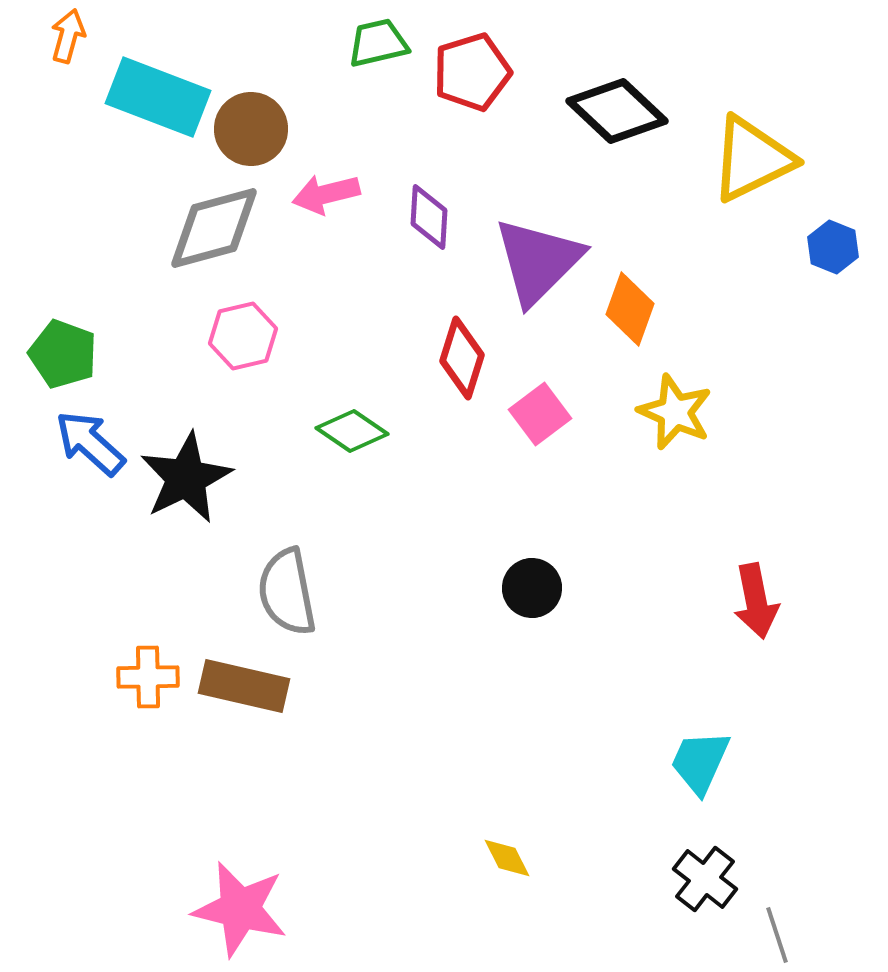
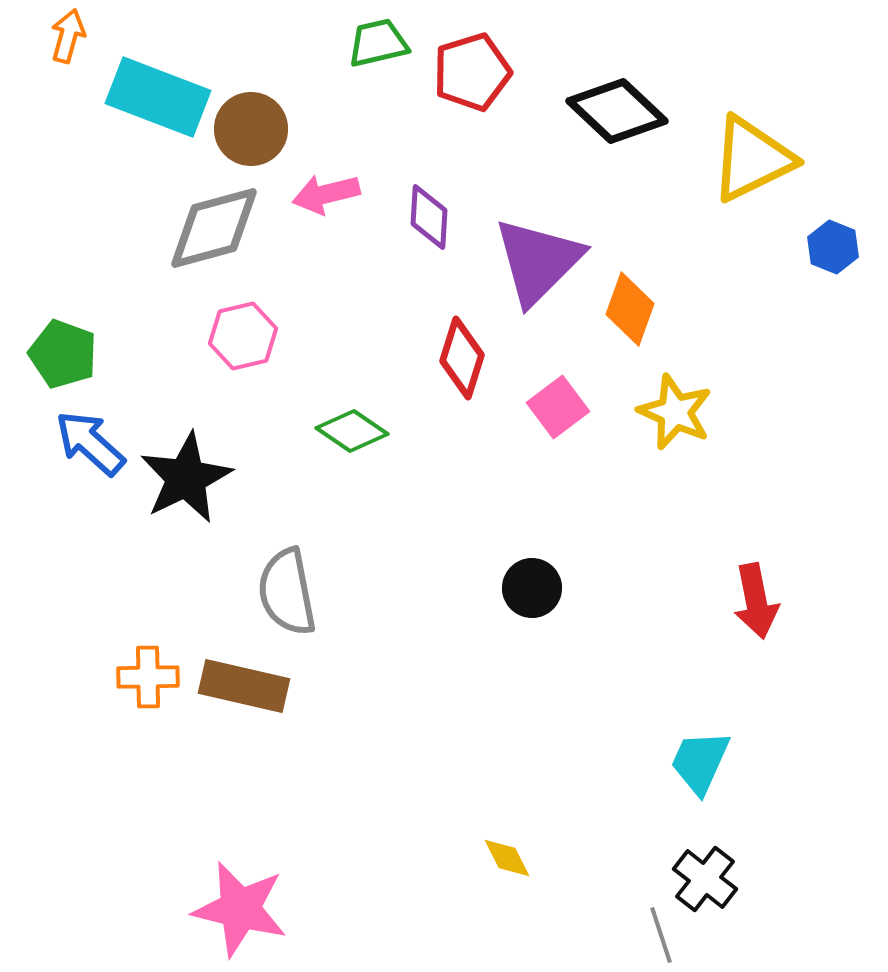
pink square: moved 18 px right, 7 px up
gray line: moved 116 px left
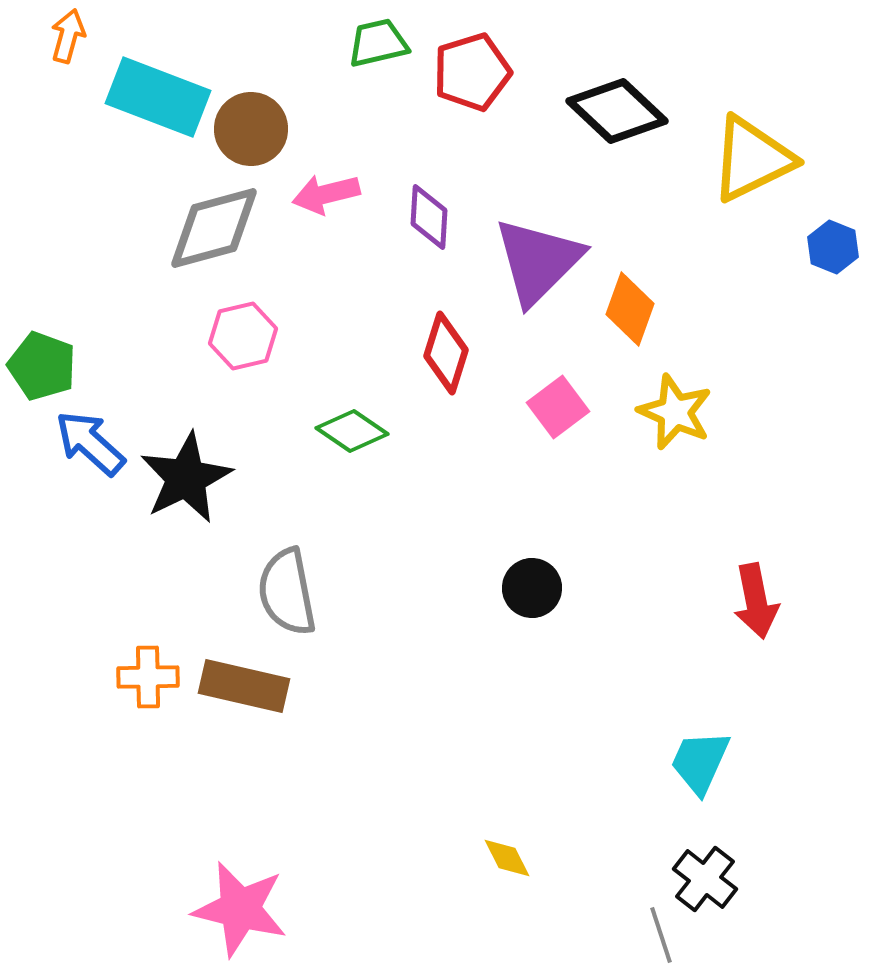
green pentagon: moved 21 px left, 12 px down
red diamond: moved 16 px left, 5 px up
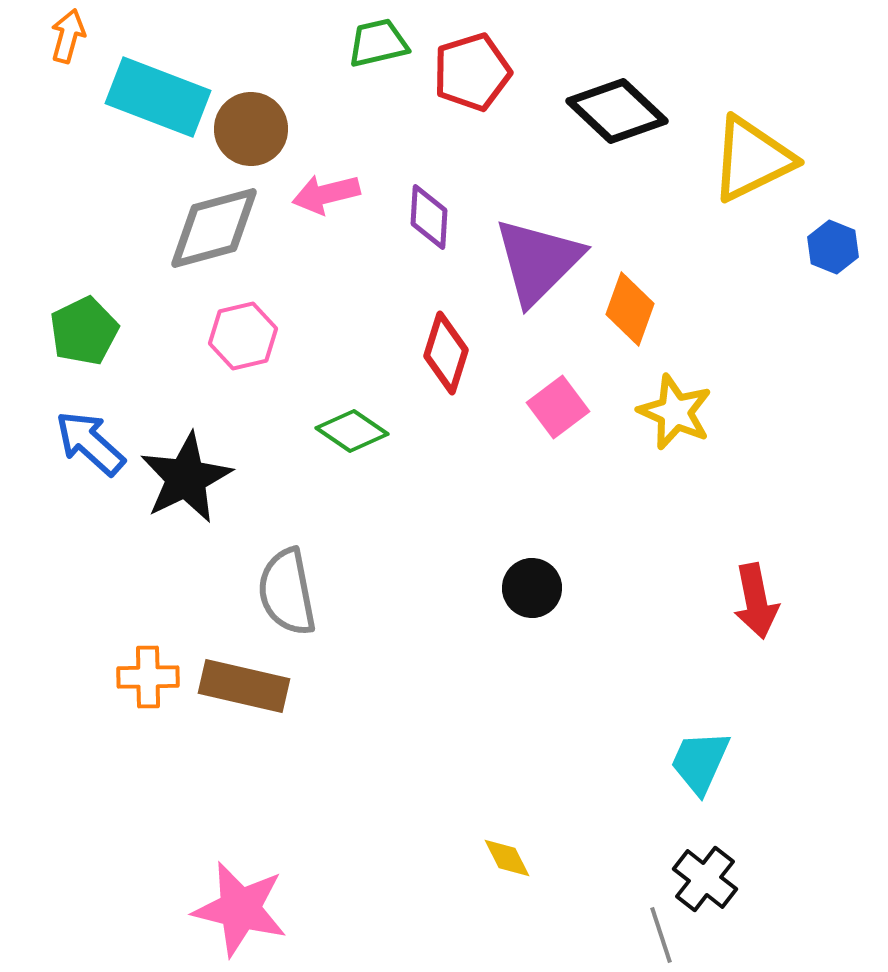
green pentagon: moved 42 px right, 35 px up; rotated 26 degrees clockwise
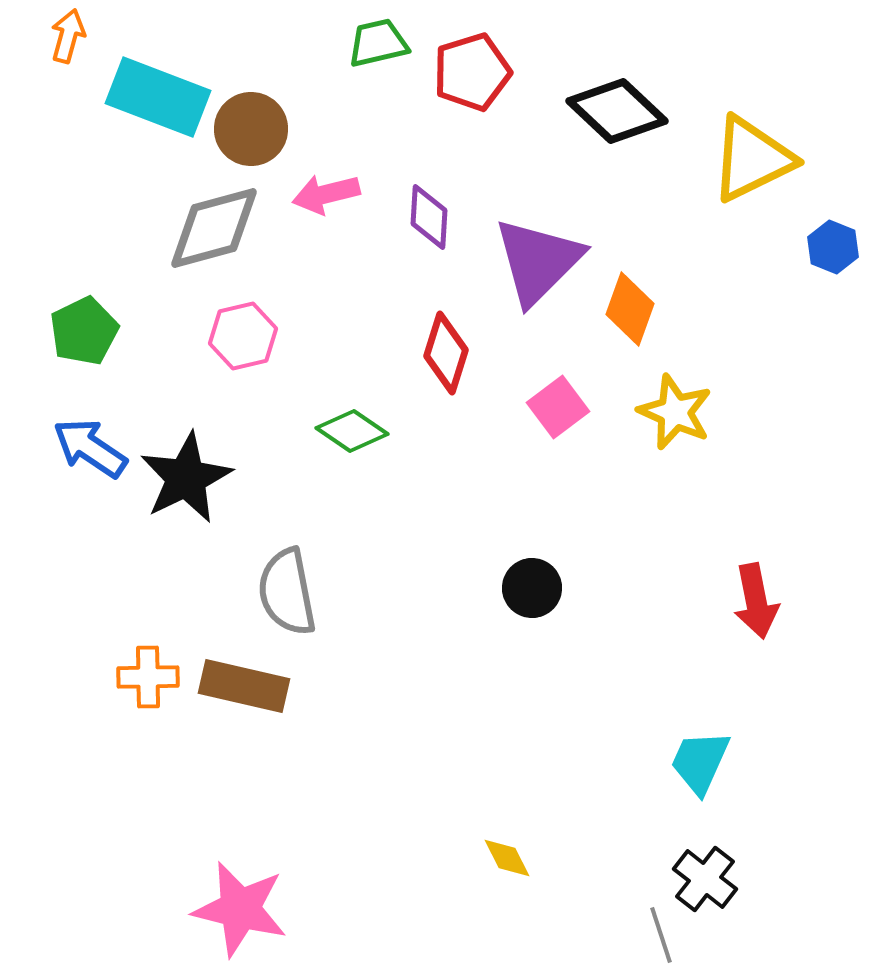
blue arrow: moved 5 px down; rotated 8 degrees counterclockwise
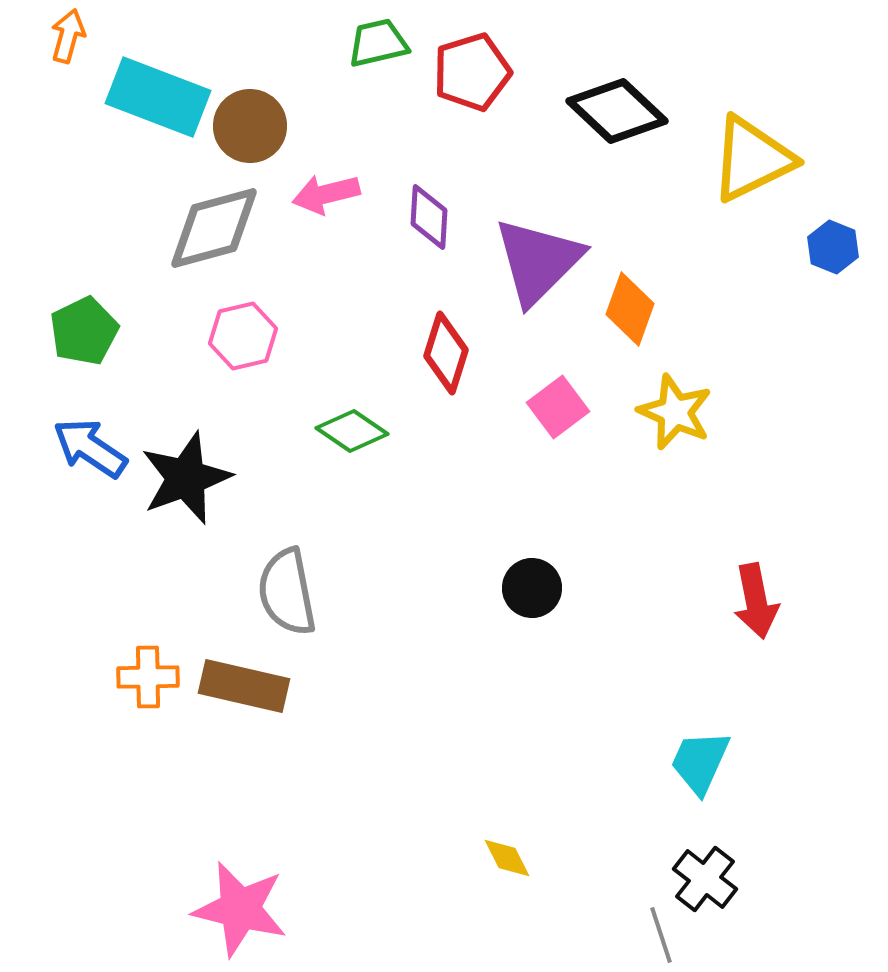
brown circle: moved 1 px left, 3 px up
black star: rotated 6 degrees clockwise
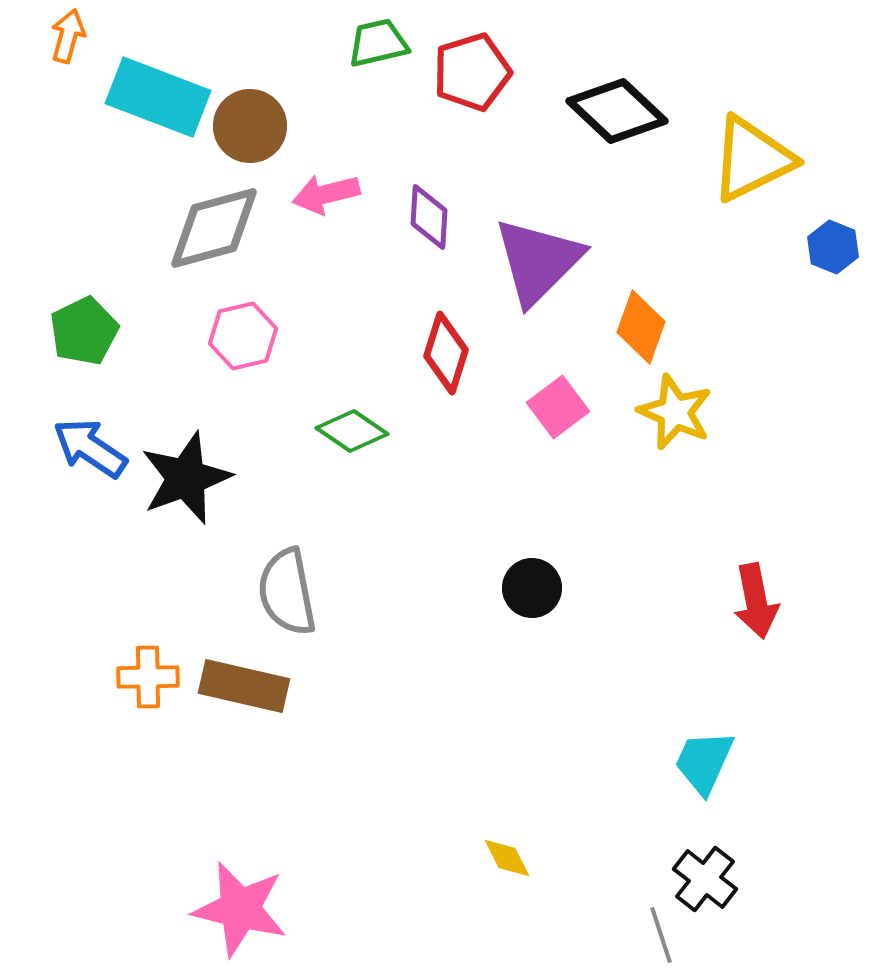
orange diamond: moved 11 px right, 18 px down
cyan trapezoid: moved 4 px right
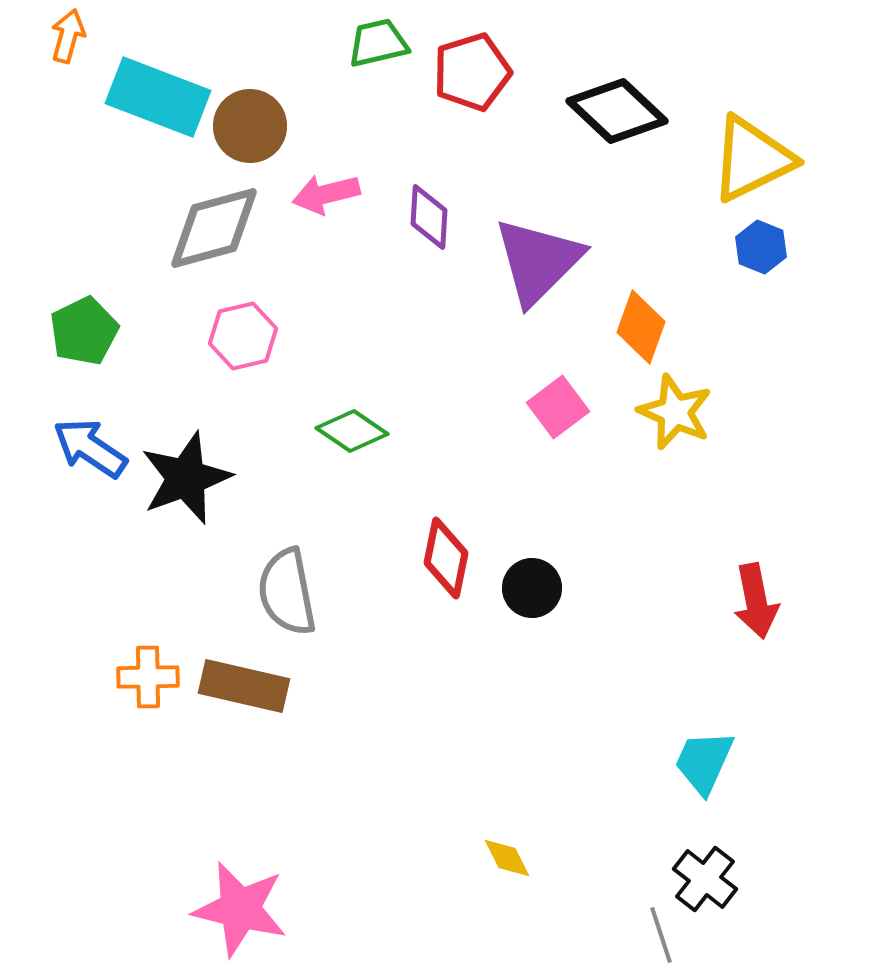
blue hexagon: moved 72 px left
red diamond: moved 205 px down; rotated 6 degrees counterclockwise
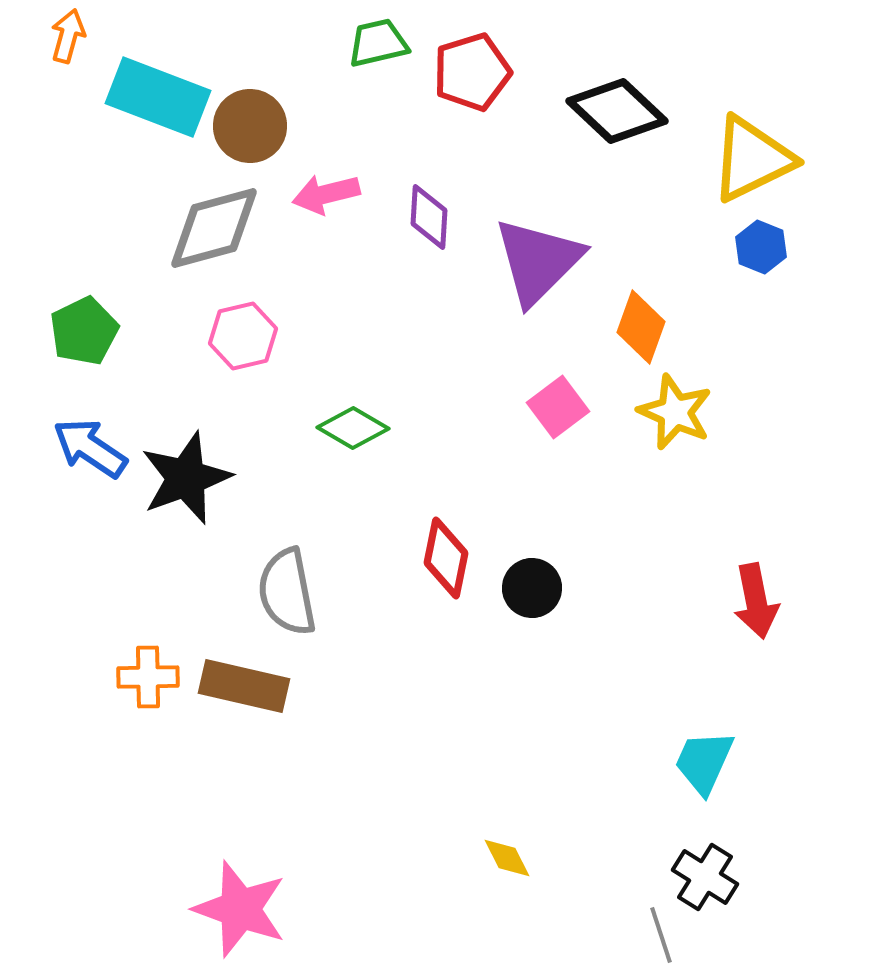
green diamond: moved 1 px right, 3 px up; rotated 4 degrees counterclockwise
black cross: moved 2 px up; rotated 6 degrees counterclockwise
pink star: rotated 6 degrees clockwise
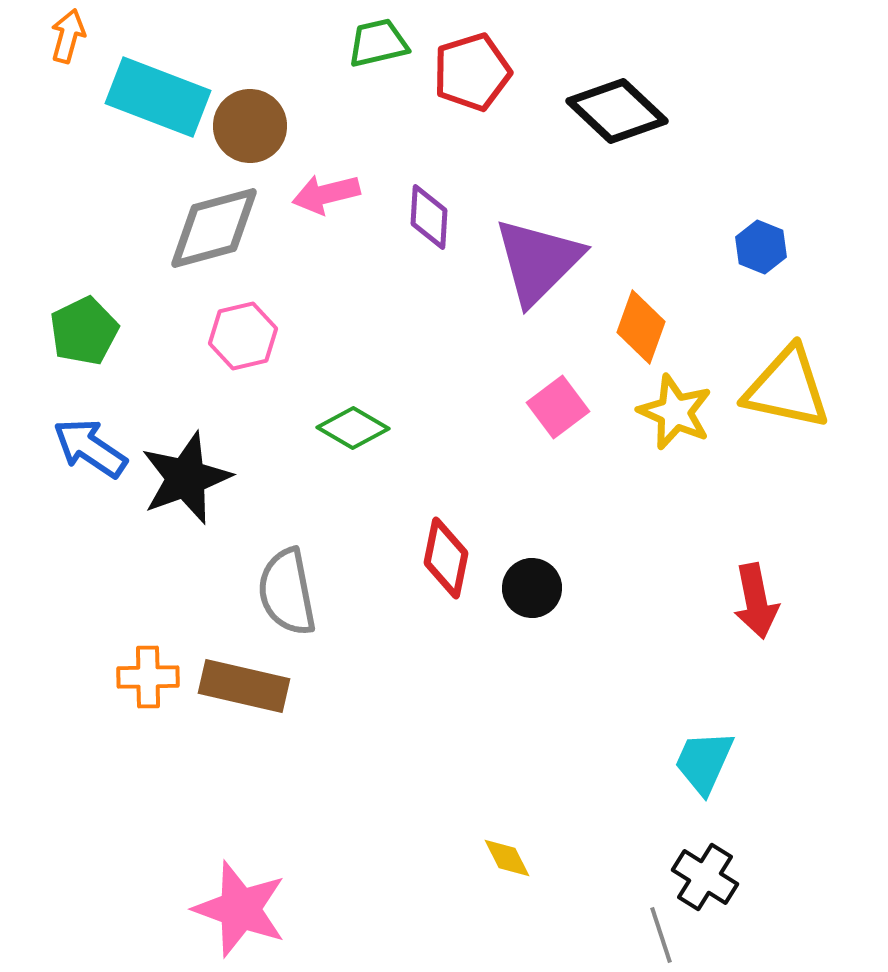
yellow triangle: moved 35 px right, 229 px down; rotated 38 degrees clockwise
